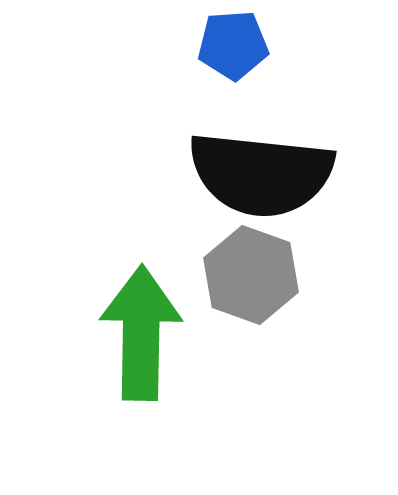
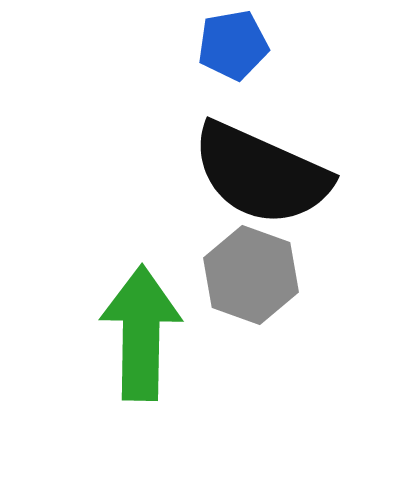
blue pentagon: rotated 6 degrees counterclockwise
black semicircle: rotated 18 degrees clockwise
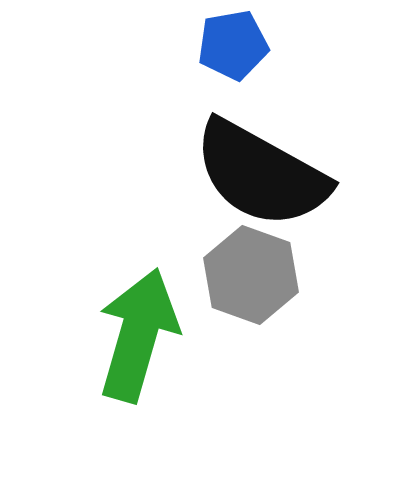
black semicircle: rotated 5 degrees clockwise
green arrow: moved 3 px left, 2 px down; rotated 15 degrees clockwise
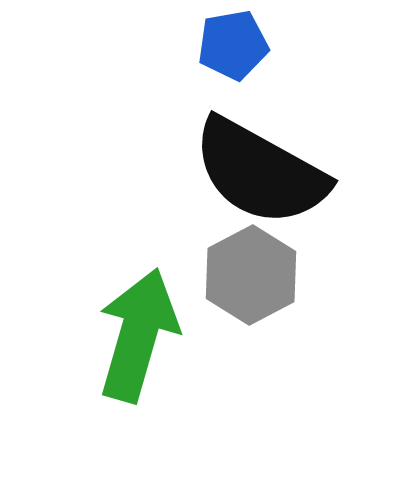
black semicircle: moved 1 px left, 2 px up
gray hexagon: rotated 12 degrees clockwise
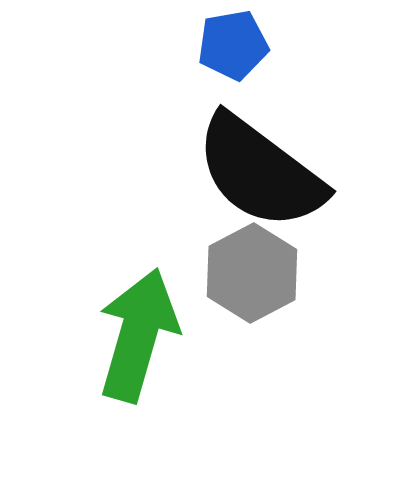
black semicircle: rotated 8 degrees clockwise
gray hexagon: moved 1 px right, 2 px up
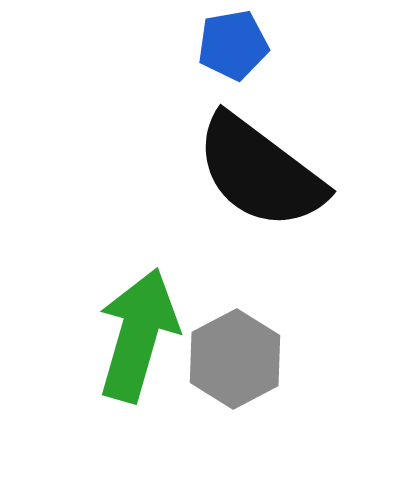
gray hexagon: moved 17 px left, 86 px down
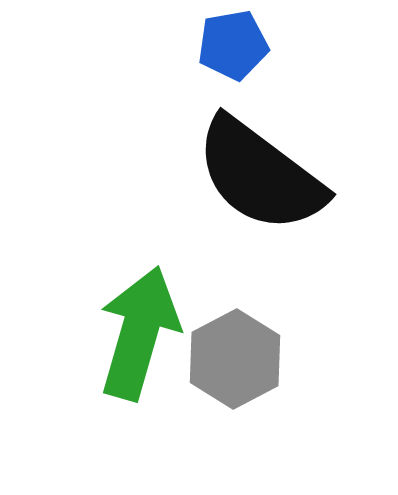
black semicircle: moved 3 px down
green arrow: moved 1 px right, 2 px up
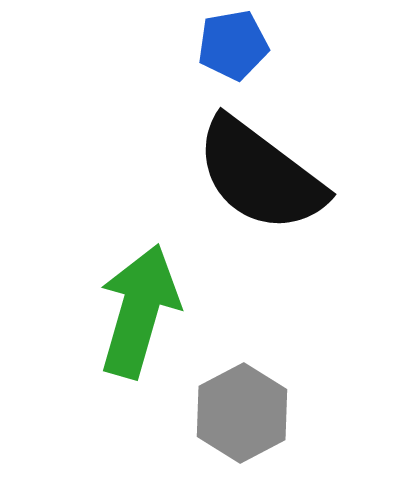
green arrow: moved 22 px up
gray hexagon: moved 7 px right, 54 px down
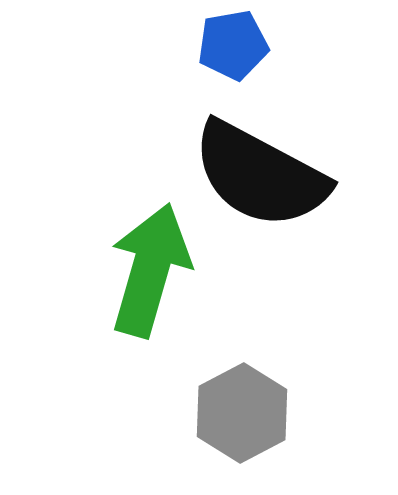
black semicircle: rotated 9 degrees counterclockwise
green arrow: moved 11 px right, 41 px up
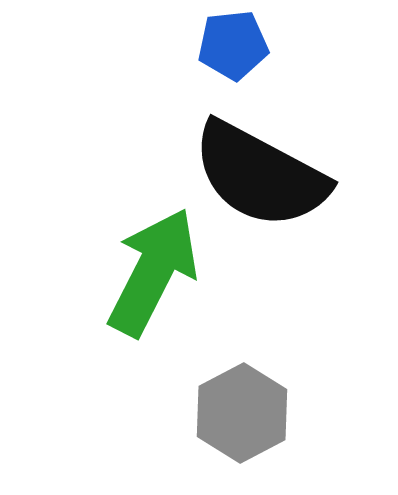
blue pentagon: rotated 4 degrees clockwise
green arrow: moved 3 px right, 2 px down; rotated 11 degrees clockwise
